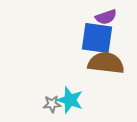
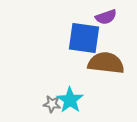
blue square: moved 13 px left
cyan star: rotated 16 degrees clockwise
gray star: rotated 12 degrees clockwise
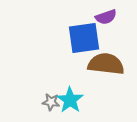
blue square: rotated 16 degrees counterclockwise
brown semicircle: moved 1 px down
gray star: moved 1 px left, 2 px up
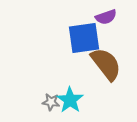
brown semicircle: rotated 45 degrees clockwise
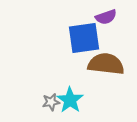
brown semicircle: rotated 45 degrees counterclockwise
gray star: rotated 18 degrees counterclockwise
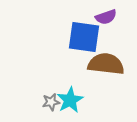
blue square: moved 1 px up; rotated 16 degrees clockwise
cyan star: rotated 8 degrees clockwise
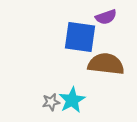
blue square: moved 4 px left
cyan star: moved 2 px right
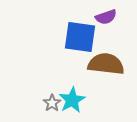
gray star: moved 1 px right, 1 px down; rotated 24 degrees counterclockwise
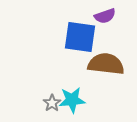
purple semicircle: moved 1 px left, 1 px up
cyan star: rotated 24 degrees clockwise
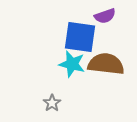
cyan star: moved 36 px up; rotated 20 degrees clockwise
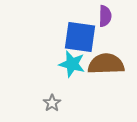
purple semicircle: rotated 70 degrees counterclockwise
brown semicircle: rotated 9 degrees counterclockwise
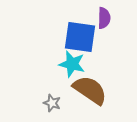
purple semicircle: moved 1 px left, 2 px down
brown semicircle: moved 16 px left, 26 px down; rotated 36 degrees clockwise
gray star: rotated 18 degrees counterclockwise
